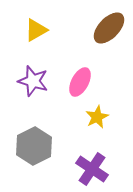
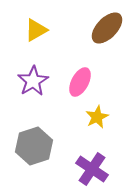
brown ellipse: moved 2 px left
purple star: rotated 24 degrees clockwise
gray hexagon: rotated 9 degrees clockwise
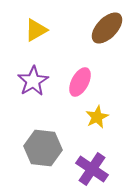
gray hexagon: moved 9 px right, 2 px down; rotated 24 degrees clockwise
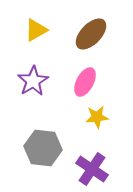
brown ellipse: moved 16 px left, 6 px down
pink ellipse: moved 5 px right
yellow star: rotated 20 degrees clockwise
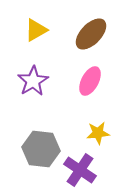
pink ellipse: moved 5 px right, 1 px up
yellow star: moved 1 px right, 16 px down
gray hexagon: moved 2 px left, 1 px down
purple cross: moved 12 px left, 1 px down
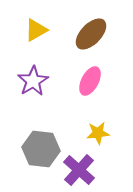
purple cross: moved 1 px left; rotated 8 degrees clockwise
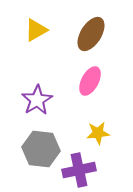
brown ellipse: rotated 12 degrees counterclockwise
purple star: moved 4 px right, 19 px down
purple cross: rotated 36 degrees clockwise
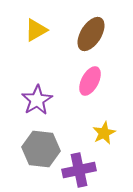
yellow star: moved 6 px right; rotated 20 degrees counterclockwise
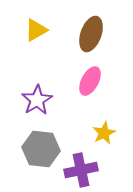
brown ellipse: rotated 12 degrees counterclockwise
purple cross: moved 2 px right
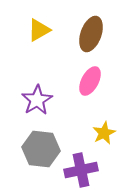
yellow triangle: moved 3 px right
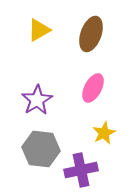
pink ellipse: moved 3 px right, 7 px down
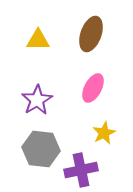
yellow triangle: moved 1 px left, 10 px down; rotated 30 degrees clockwise
